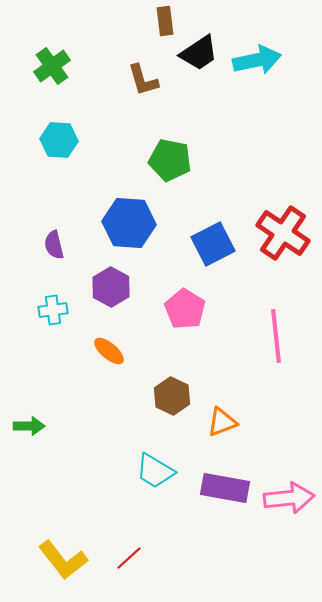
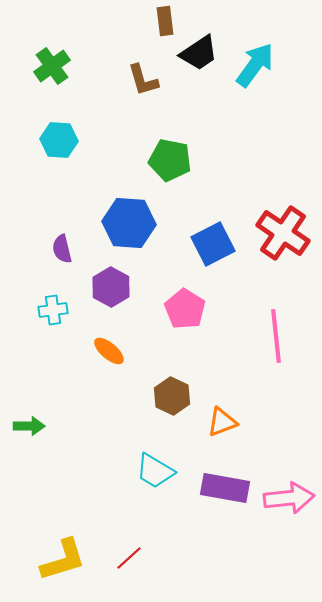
cyan arrow: moved 2 px left, 5 px down; rotated 42 degrees counterclockwise
purple semicircle: moved 8 px right, 4 px down
yellow L-shape: rotated 69 degrees counterclockwise
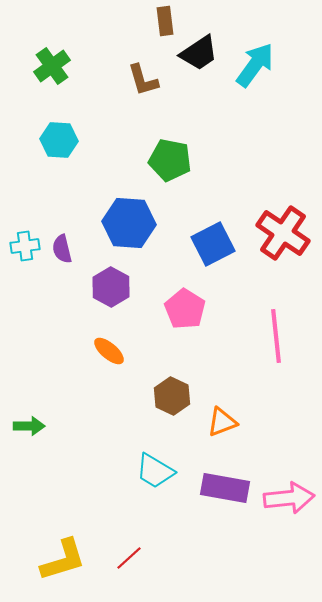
cyan cross: moved 28 px left, 64 px up
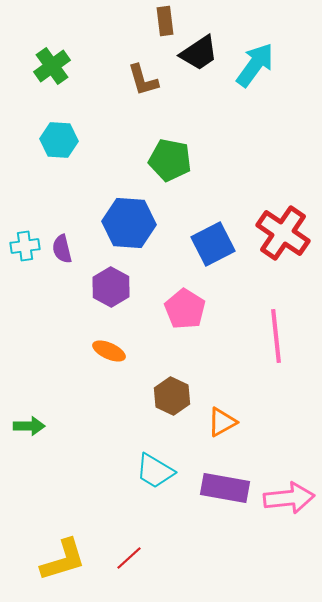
orange ellipse: rotated 16 degrees counterclockwise
orange triangle: rotated 8 degrees counterclockwise
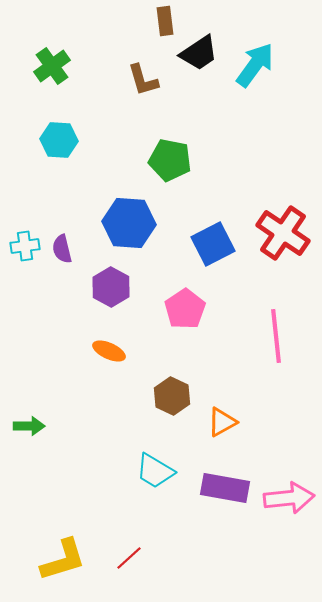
pink pentagon: rotated 6 degrees clockwise
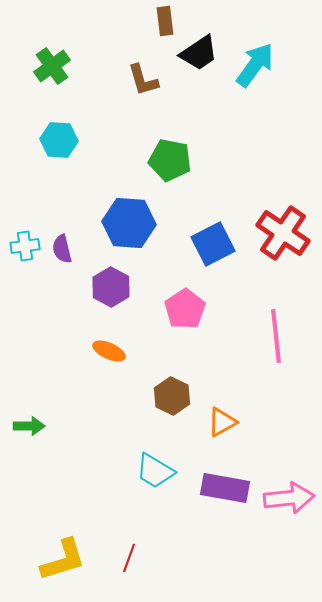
red line: rotated 28 degrees counterclockwise
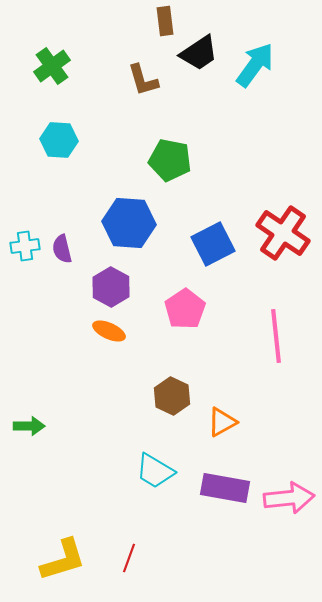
orange ellipse: moved 20 px up
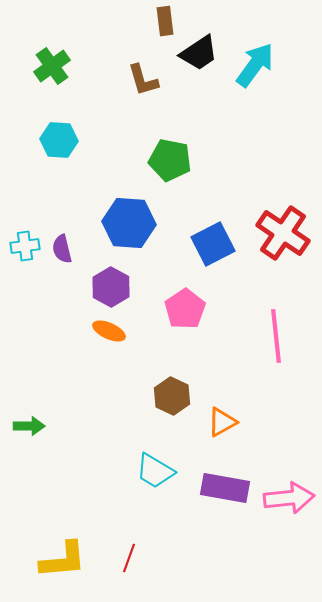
yellow L-shape: rotated 12 degrees clockwise
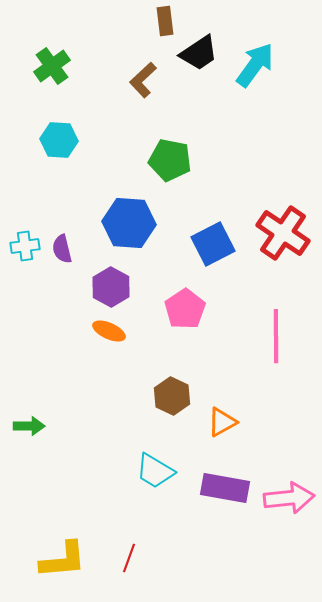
brown L-shape: rotated 63 degrees clockwise
pink line: rotated 6 degrees clockwise
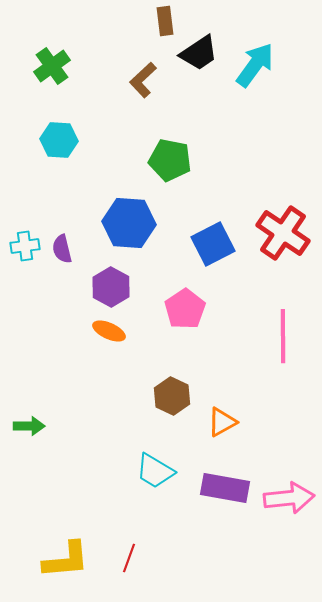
pink line: moved 7 px right
yellow L-shape: moved 3 px right
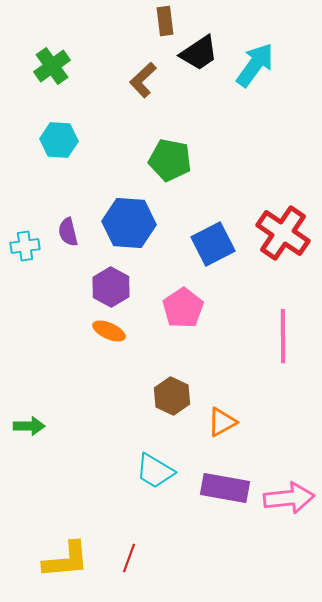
purple semicircle: moved 6 px right, 17 px up
pink pentagon: moved 2 px left, 1 px up
